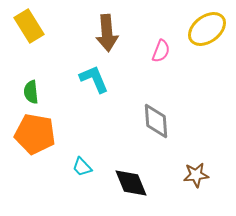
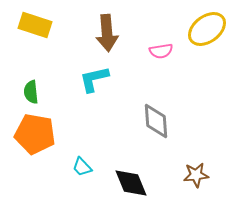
yellow rectangle: moved 6 px right, 1 px up; rotated 40 degrees counterclockwise
pink semicircle: rotated 60 degrees clockwise
cyan L-shape: rotated 80 degrees counterclockwise
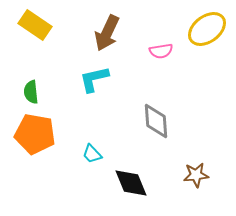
yellow rectangle: rotated 16 degrees clockwise
brown arrow: rotated 30 degrees clockwise
cyan trapezoid: moved 10 px right, 13 px up
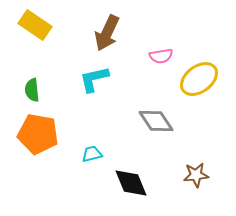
yellow ellipse: moved 8 px left, 50 px down
pink semicircle: moved 5 px down
green semicircle: moved 1 px right, 2 px up
gray diamond: rotated 30 degrees counterclockwise
orange pentagon: moved 3 px right
cyan trapezoid: rotated 120 degrees clockwise
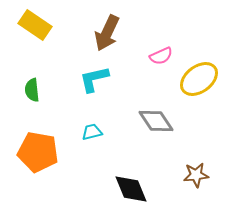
pink semicircle: rotated 15 degrees counterclockwise
orange pentagon: moved 18 px down
cyan trapezoid: moved 22 px up
black diamond: moved 6 px down
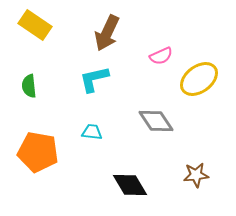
green semicircle: moved 3 px left, 4 px up
cyan trapezoid: rotated 20 degrees clockwise
black diamond: moved 1 px left, 4 px up; rotated 9 degrees counterclockwise
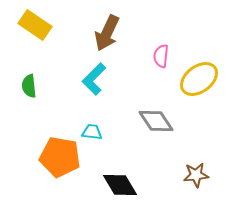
pink semicircle: rotated 120 degrees clockwise
cyan L-shape: rotated 32 degrees counterclockwise
orange pentagon: moved 22 px right, 5 px down
black diamond: moved 10 px left
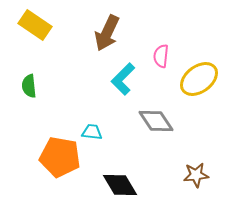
cyan L-shape: moved 29 px right
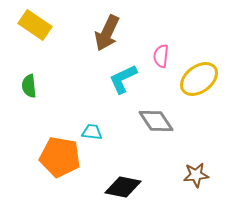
cyan L-shape: rotated 20 degrees clockwise
black diamond: moved 3 px right, 2 px down; rotated 48 degrees counterclockwise
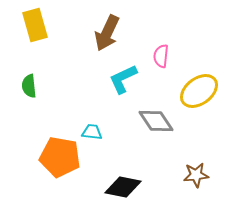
yellow rectangle: rotated 40 degrees clockwise
yellow ellipse: moved 12 px down
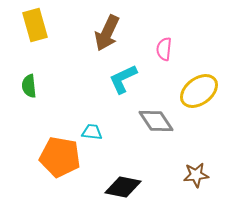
pink semicircle: moved 3 px right, 7 px up
